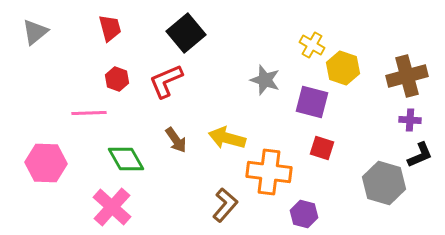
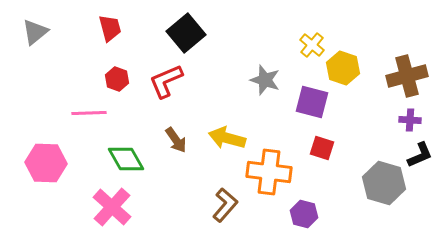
yellow cross: rotated 10 degrees clockwise
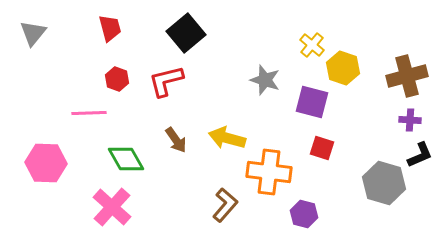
gray triangle: moved 2 px left, 1 px down; rotated 12 degrees counterclockwise
red L-shape: rotated 9 degrees clockwise
